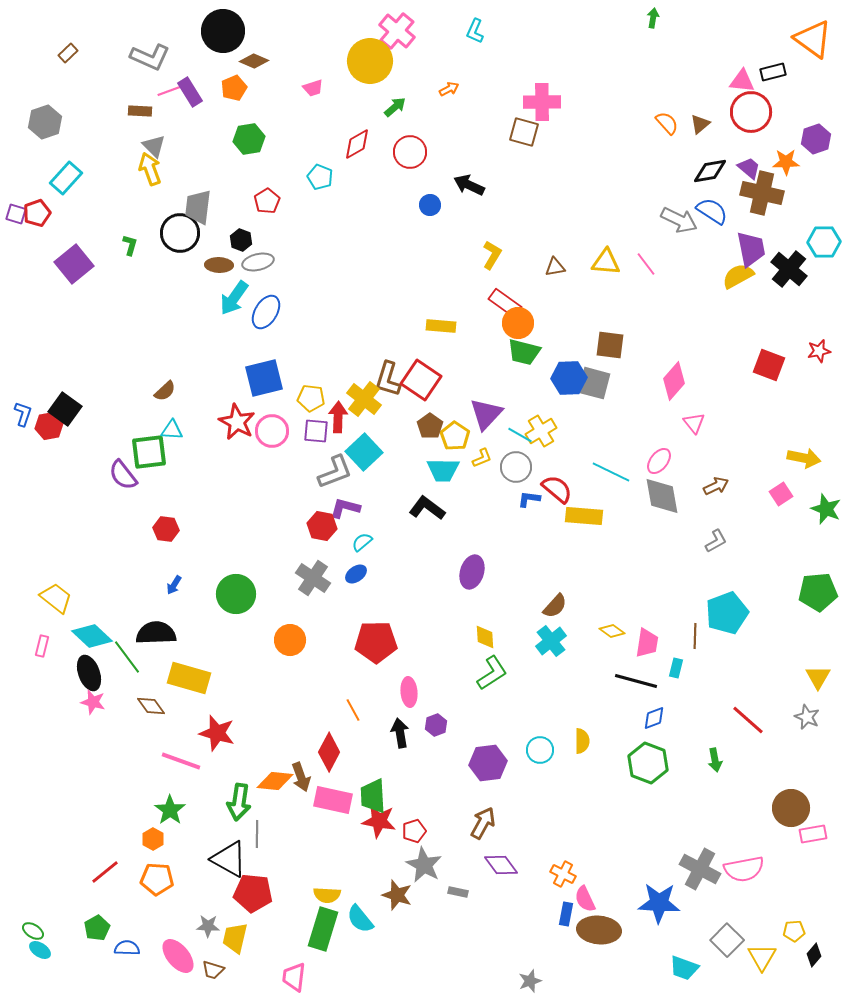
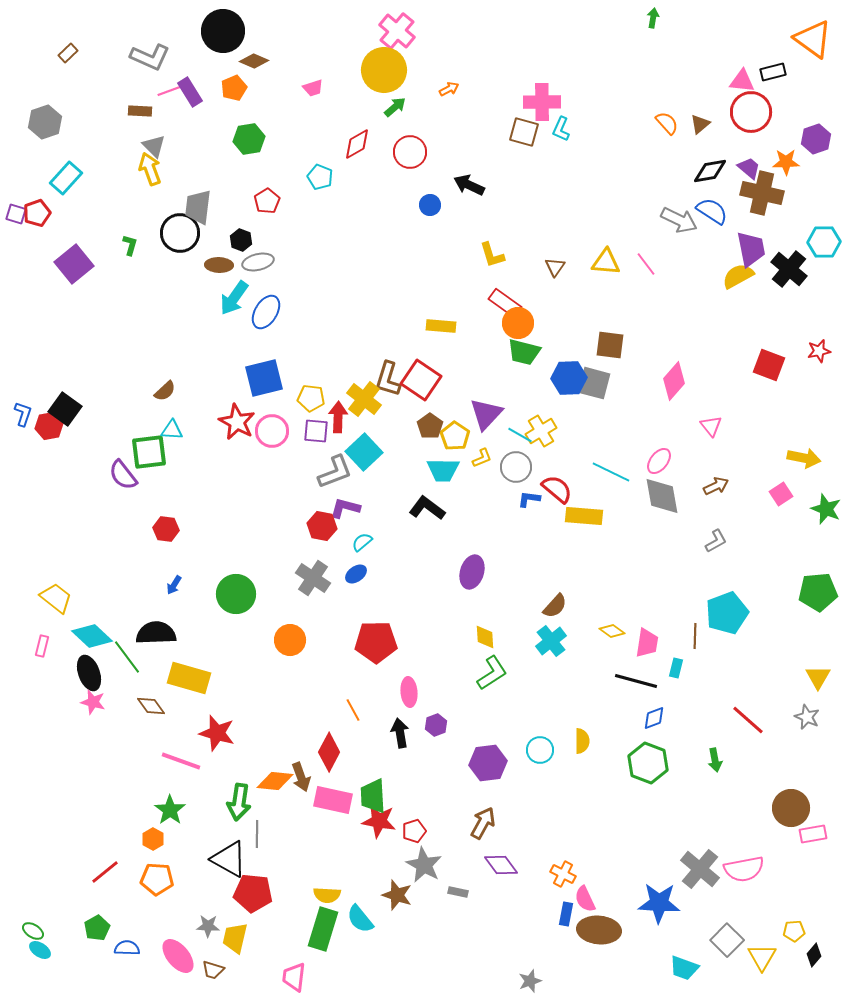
cyan L-shape at (475, 31): moved 86 px right, 98 px down
yellow circle at (370, 61): moved 14 px right, 9 px down
yellow L-shape at (492, 255): rotated 132 degrees clockwise
brown triangle at (555, 267): rotated 45 degrees counterclockwise
pink triangle at (694, 423): moved 17 px right, 3 px down
gray cross at (700, 869): rotated 12 degrees clockwise
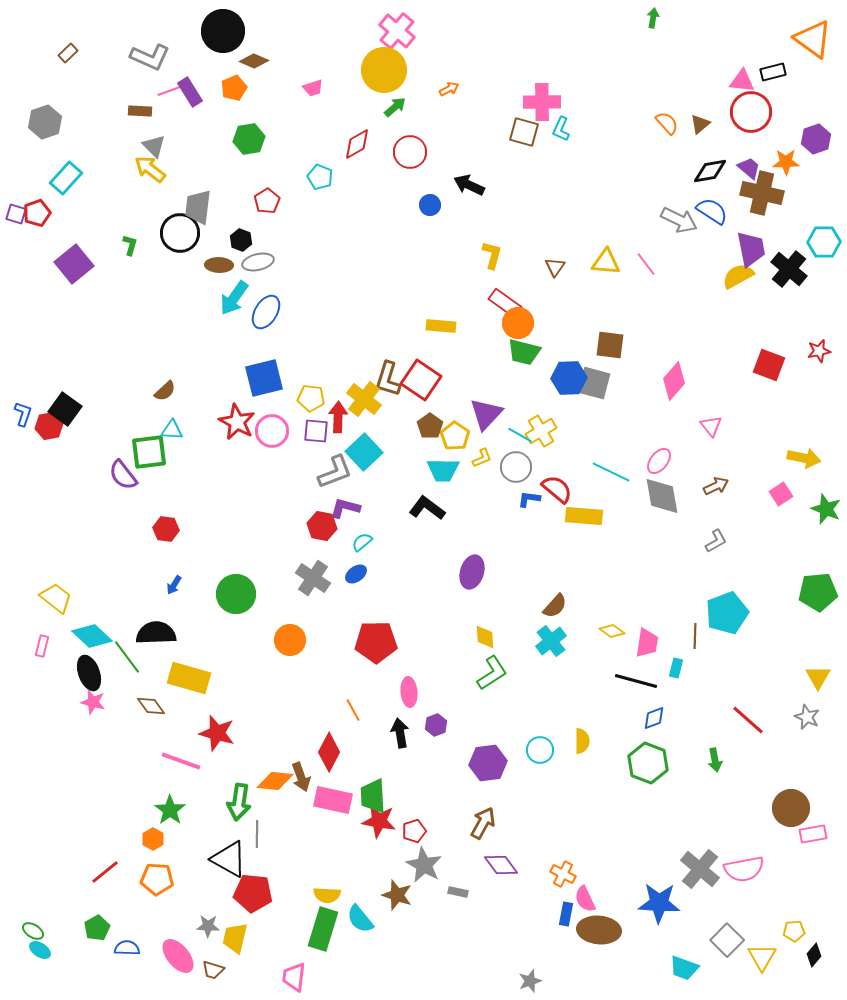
yellow arrow at (150, 169): rotated 32 degrees counterclockwise
yellow L-shape at (492, 255): rotated 148 degrees counterclockwise
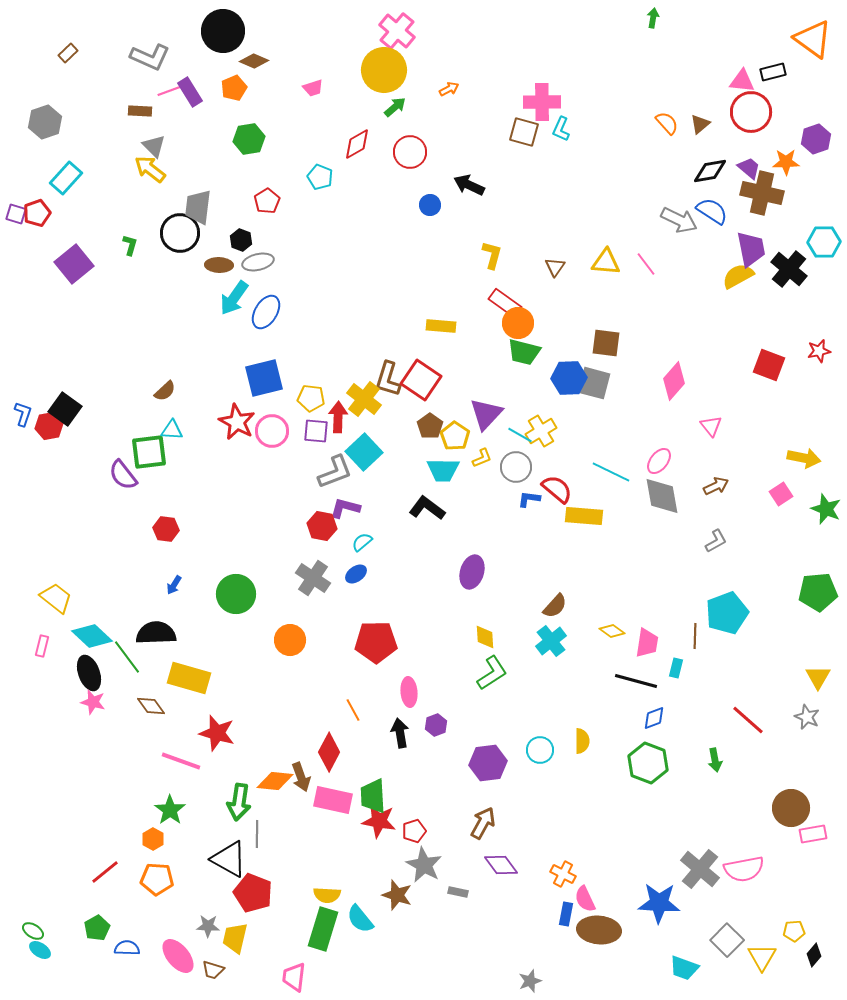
brown square at (610, 345): moved 4 px left, 2 px up
red pentagon at (253, 893): rotated 15 degrees clockwise
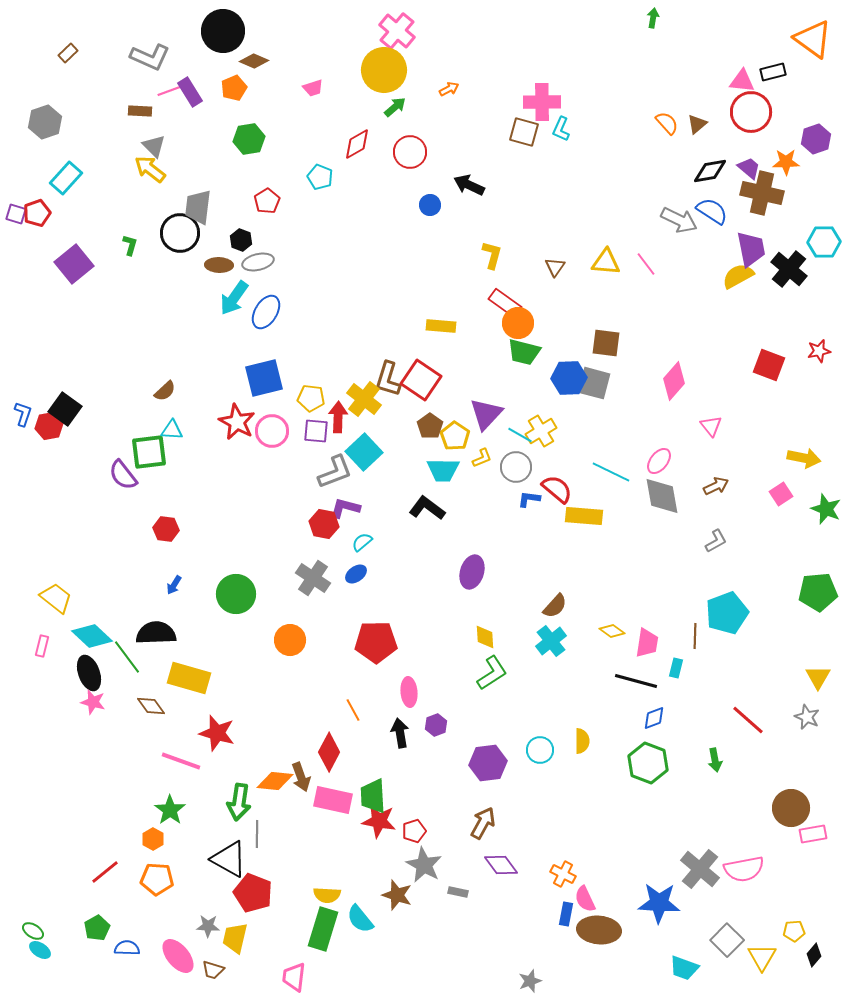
brown triangle at (700, 124): moved 3 px left
red hexagon at (322, 526): moved 2 px right, 2 px up
